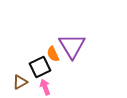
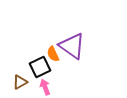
purple triangle: rotated 24 degrees counterclockwise
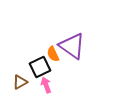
pink arrow: moved 1 px right, 2 px up
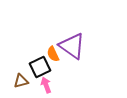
brown triangle: moved 1 px right, 1 px up; rotated 14 degrees clockwise
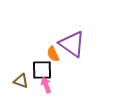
purple triangle: moved 2 px up
black square: moved 2 px right, 3 px down; rotated 25 degrees clockwise
brown triangle: rotated 35 degrees clockwise
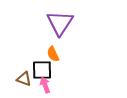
purple triangle: moved 12 px left, 21 px up; rotated 28 degrees clockwise
brown triangle: moved 3 px right, 2 px up
pink arrow: moved 1 px left
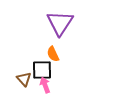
brown triangle: rotated 28 degrees clockwise
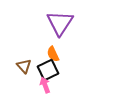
black square: moved 6 px right; rotated 25 degrees counterclockwise
brown triangle: moved 13 px up
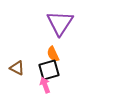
brown triangle: moved 7 px left, 2 px down; rotated 21 degrees counterclockwise
black square: moved 1 px right; rotated 10 degrees clockwise
